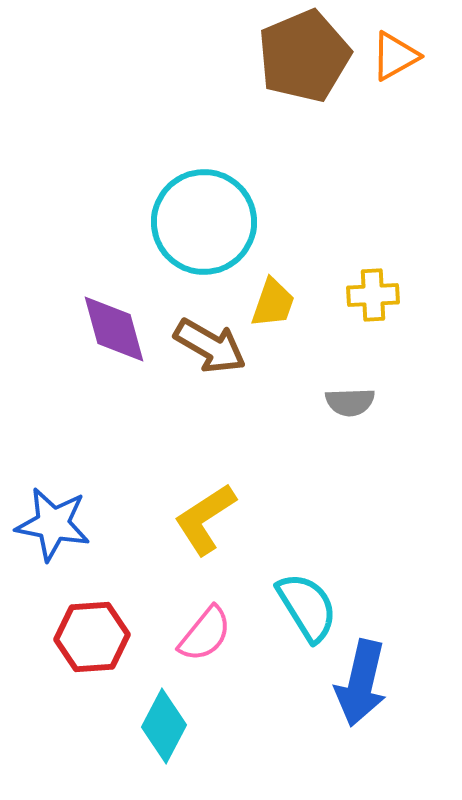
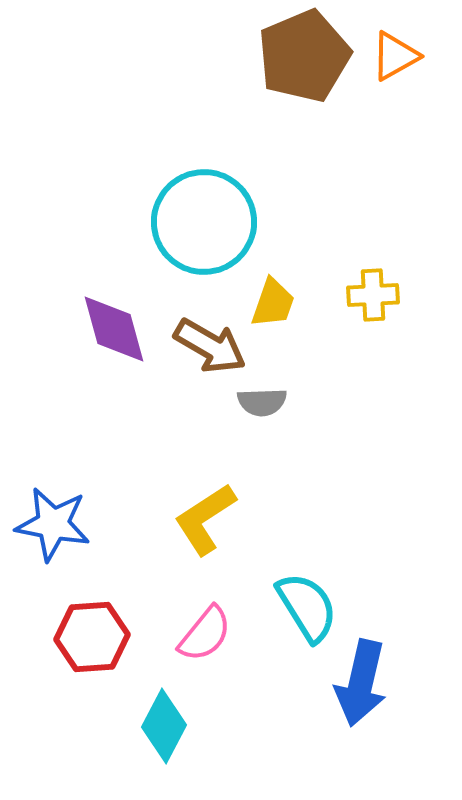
gray semicircle: moved 88 px left
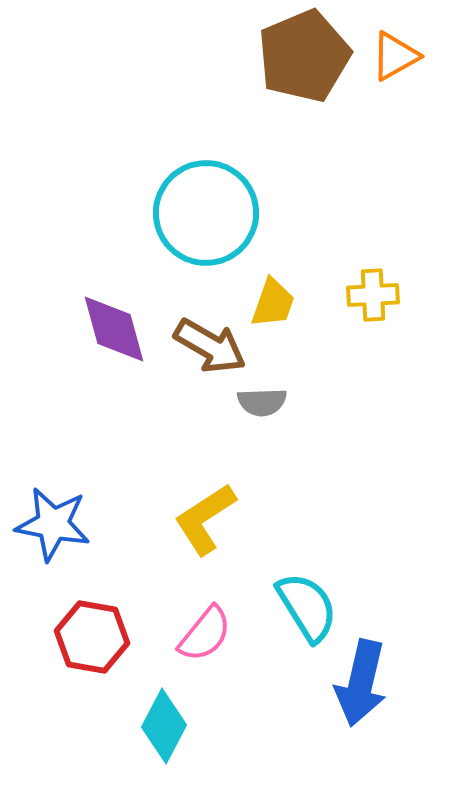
cyan circle: moved 2 px right, 9 px up
red hexagon: rotated 14 degrees clockwise
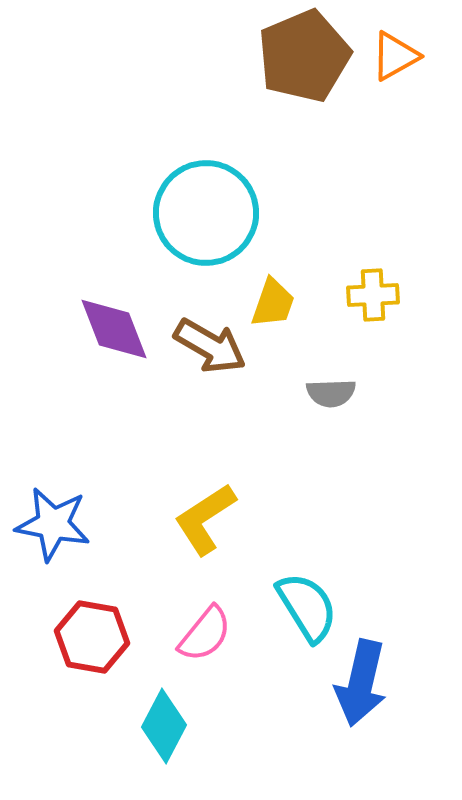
purple diamond: rotated 6 degrees counterclockwise
gray semicircle: moved 69 px right, 9 px up
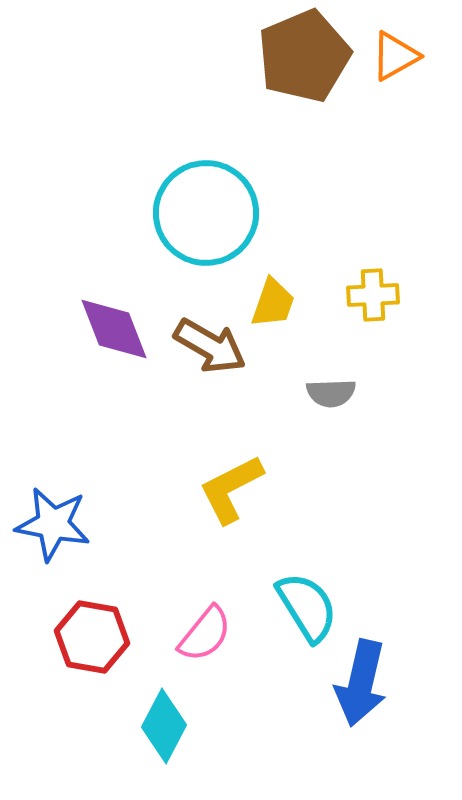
yellow L-shape: moved 26 px right, 30 px up; rotated 6 degrees clockwise
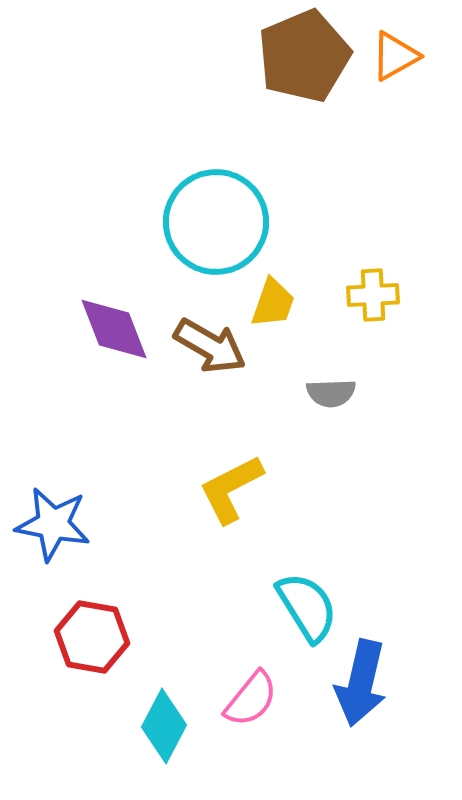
cyan circle: moved 10 px right, 9 px down
pink semicircle: moved 46 px right, 65 px down
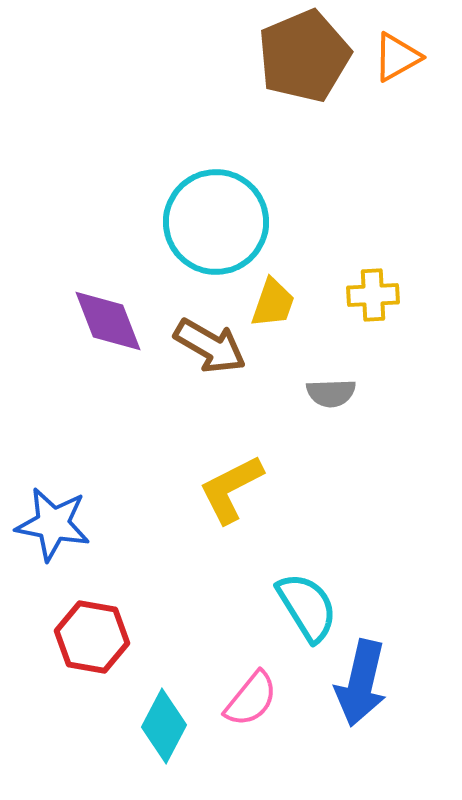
orange triangle: moved 2 px right, 1 px down
purple diamond: moved 6 px left, 8 px up
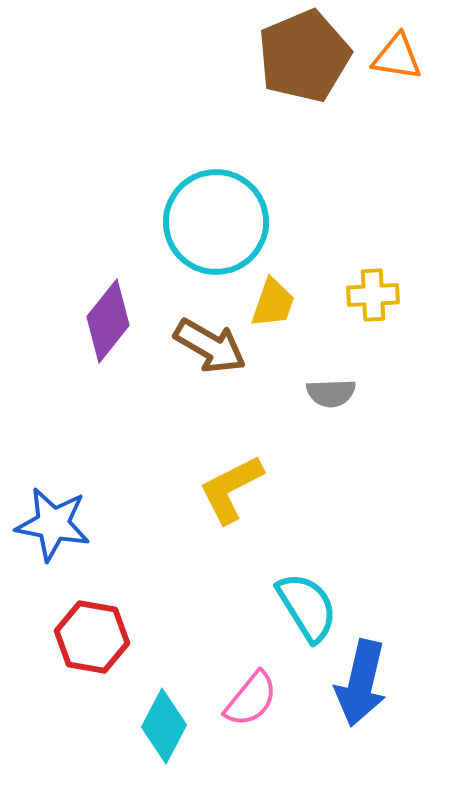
orange triangle: rotated 38 degrees clockwise
purple diamond: rotated 60 degrees clockwise
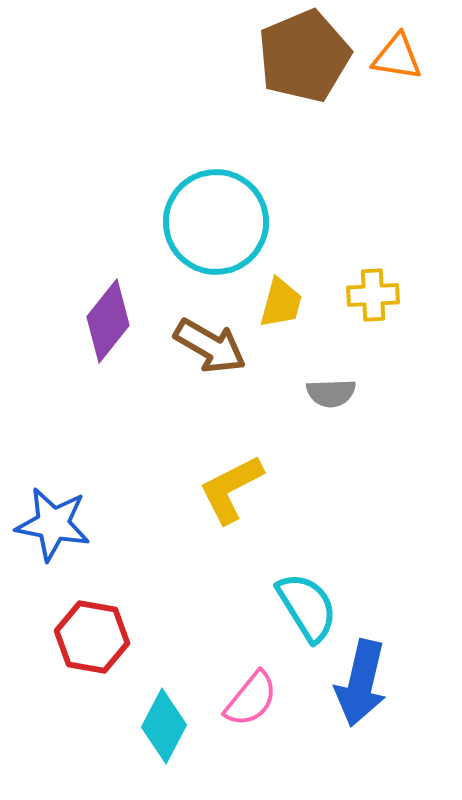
yellow trapezoid: moved 8 px right; rotated 4 degrees counterclockwise
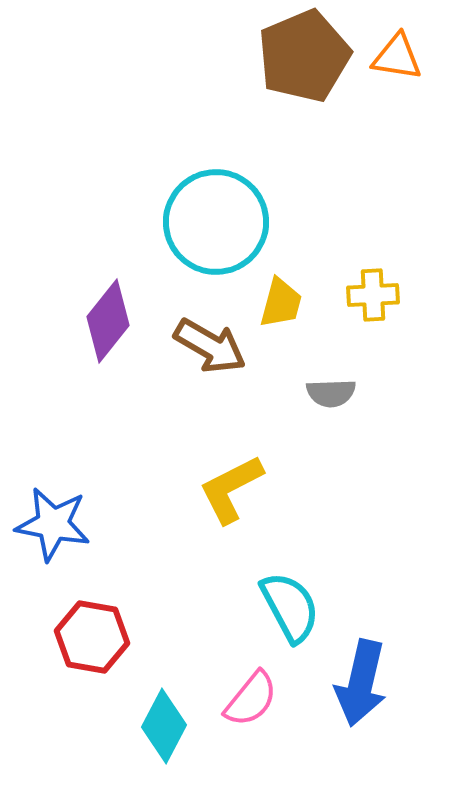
cyan semicircle: moved 17 px left; rotated 4 degrees clockwise
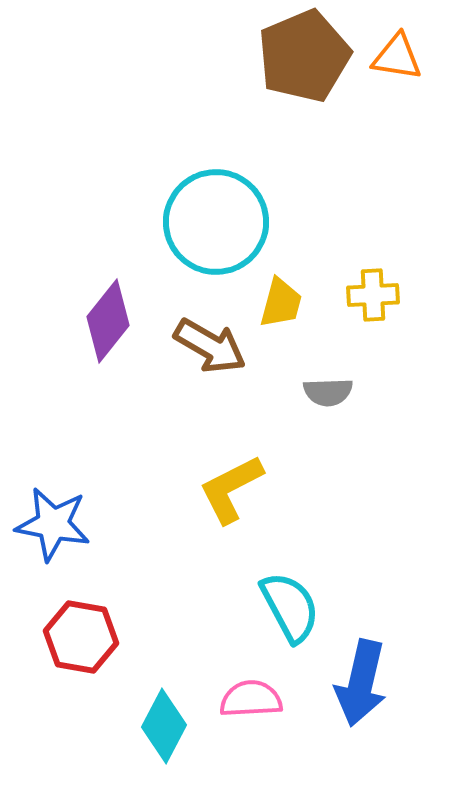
gray semicircle: moved 3 px left, 1 px up
red hexagon: moved 11 px left
pink semicircle: rotated 132 degrees counterclockwise
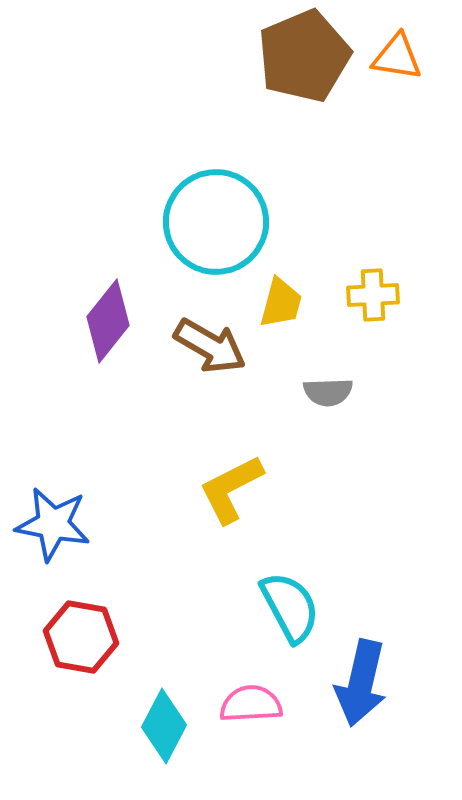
pink semicircle: moved 5 px down
